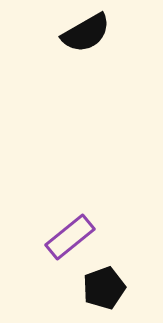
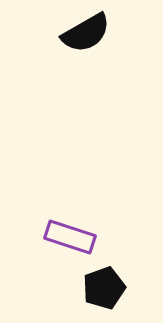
purple rectangle: rotated 57 degrees clockwise
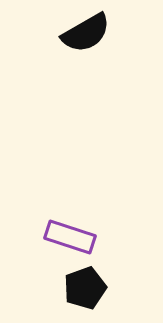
black pentagon: moved 19 px left
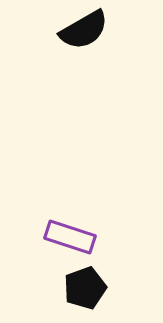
black semicircle: moved 2 px left, 3 px up
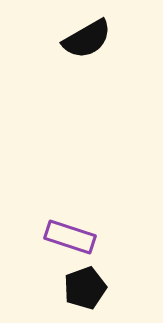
black semicircle: moved 3 px right, 9 px down
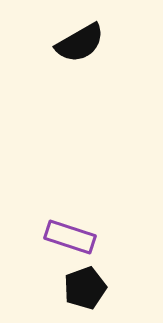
black semicircle: moved 7 px left, 4 px down
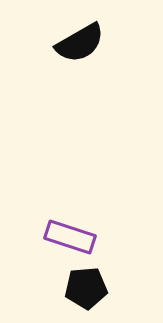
black pentagon: moved 1 px right; rotated 15 degrees clockwise
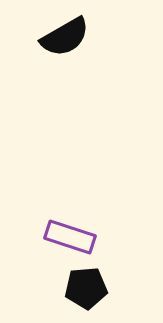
black semicircle: moved 15 px left, 6 px up
